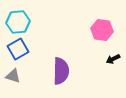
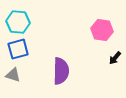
cyan hexagon: rotated 10 degrees clockwise
blue square: rotated 15 degrees clockwise
black arrow: moved 2 px right, 1 px up; rotated 24 degrees counterclockwise
gray triangle: moved 1 px up
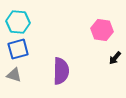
gray triangle: moved 1 px right
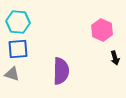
pink hexagon: rotated 15 degrees clockwise
blue square: rotated 10 degrees clockwise
black arrow: rotated 56 degrees counterclockwise
gray triangle: moved 2 px left, 1 px up
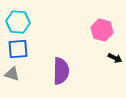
pink hexagon: rotated 10 degrees counterclockwise
black arrow: rotated 48 degrees counterclockwise
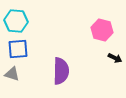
cyan hexagon: moved 2 px left, 1 px up
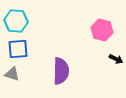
black arrow: moved 1 px right, 1 px down
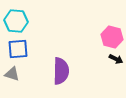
pink hexagon: moved 10 px right, 7 px down
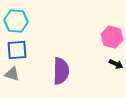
blue square: moved 1 px left, 1 px down
black arrow: moved 5 px down
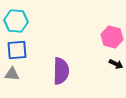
gray triangle: rotated 14 degrees counterclockwise
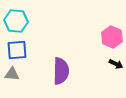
pink hexagon: rotated 10 degrees clockwise
